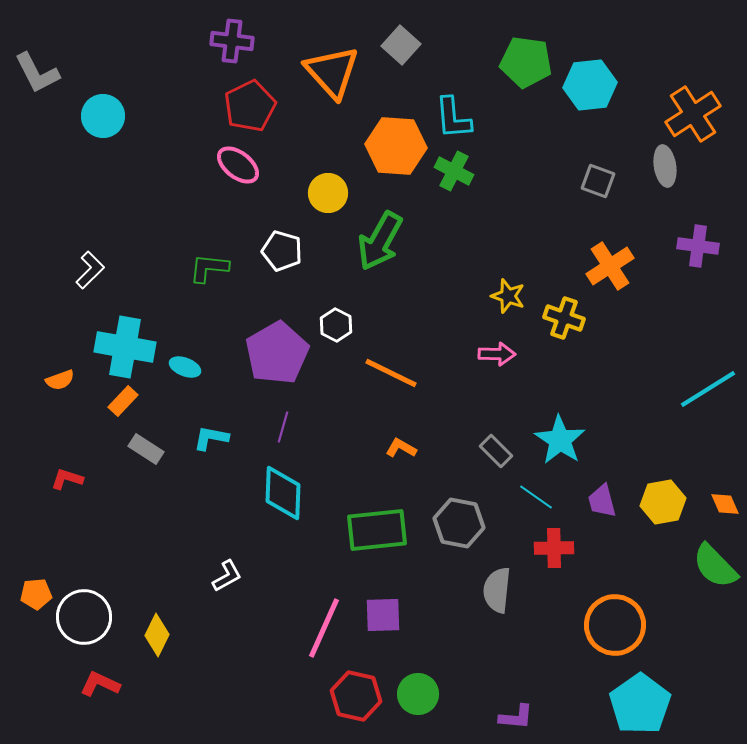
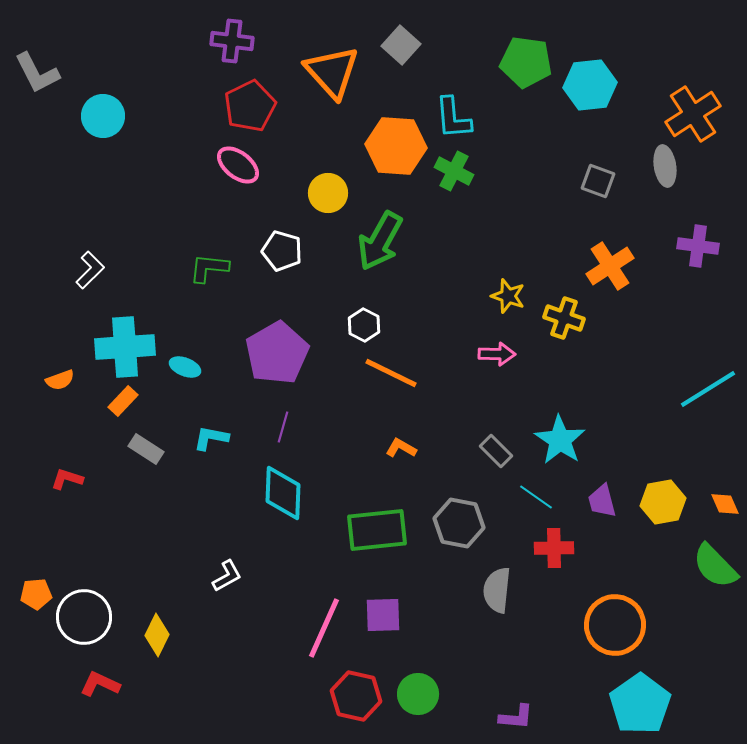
white hexagon at (336, 325): moved 28 px right
cyan cross at (125, 347): rotated 14 degrees counterclockwise
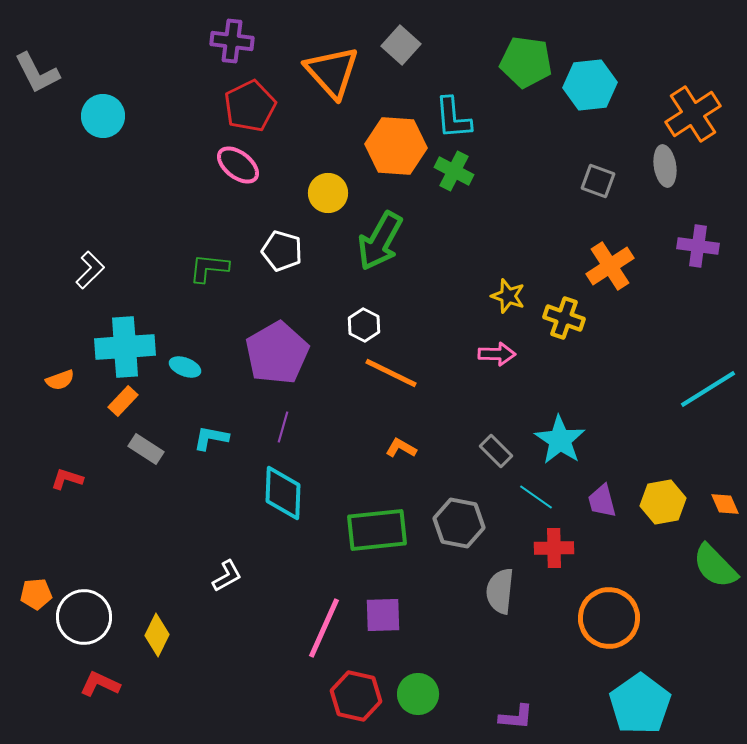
gray semicircle at (497, 590): moved 3 px right, 1 px down
orange circle at (615, 625): moved 6 px left, 7 px up
